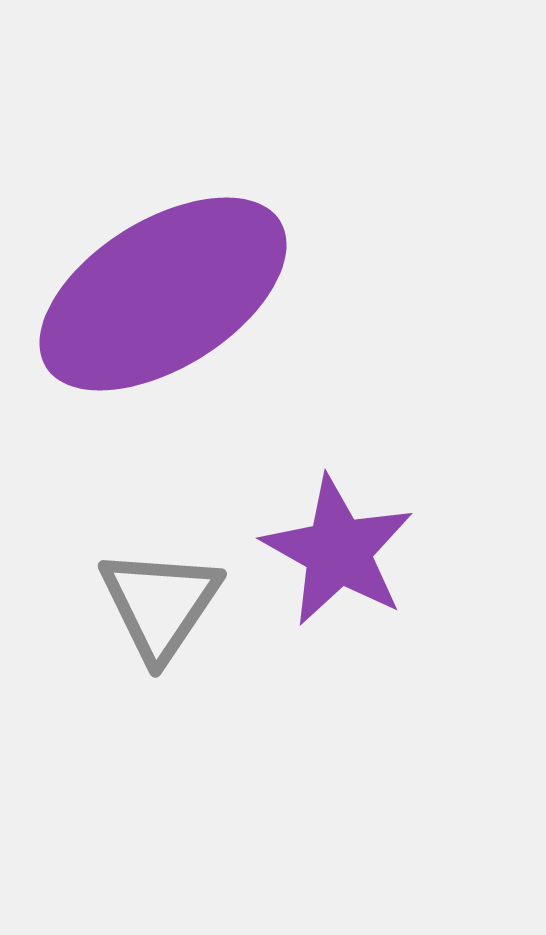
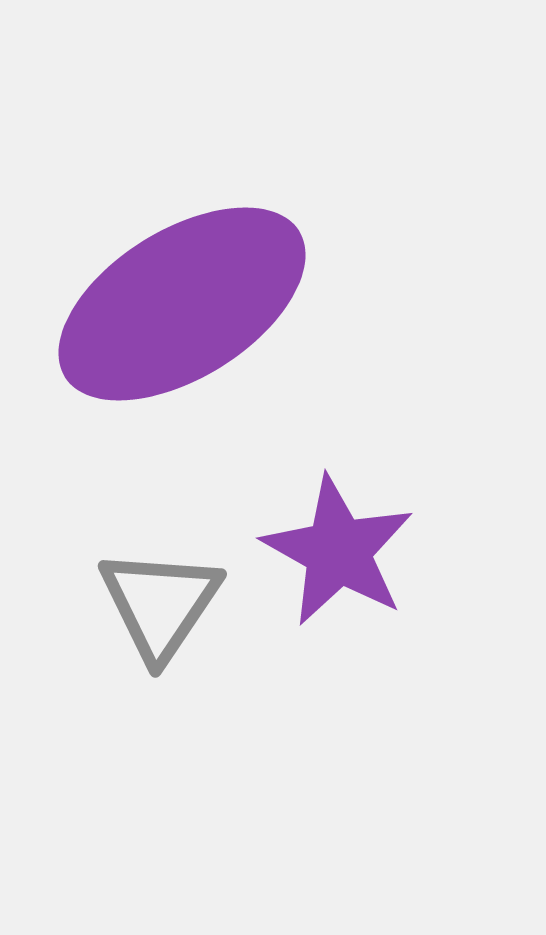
purple ellipse: moved 19 px right, 10 px down
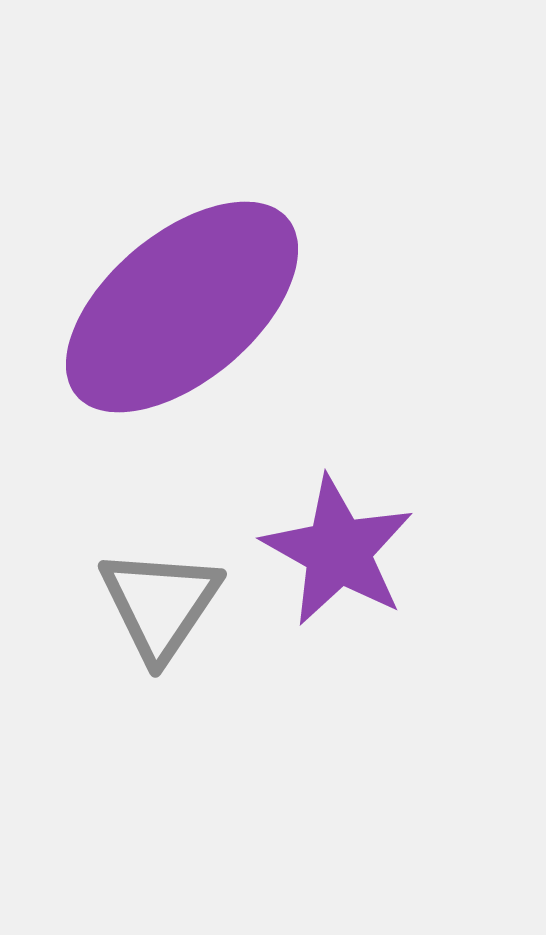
purple ellipse: moved 3 px down; rotated 8 degrees counterclockwise
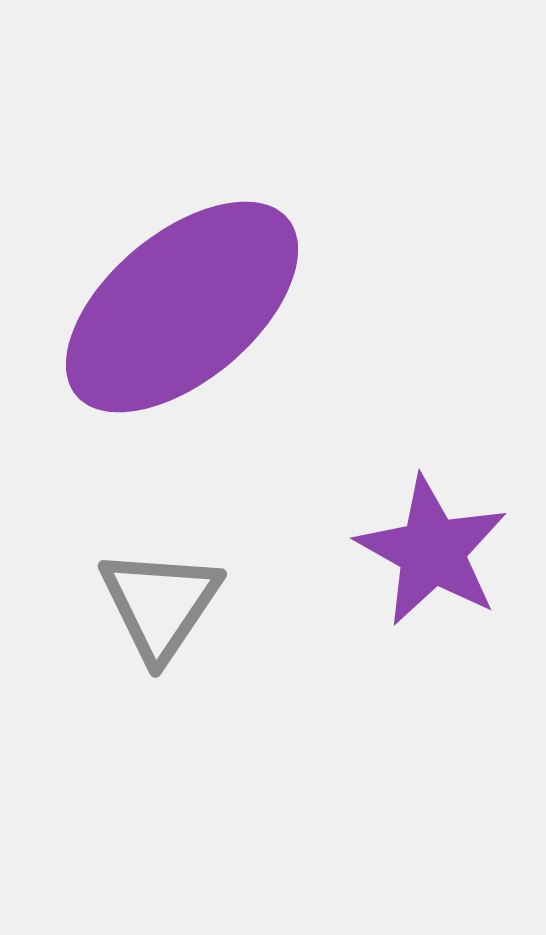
purple star: moved 94 px right
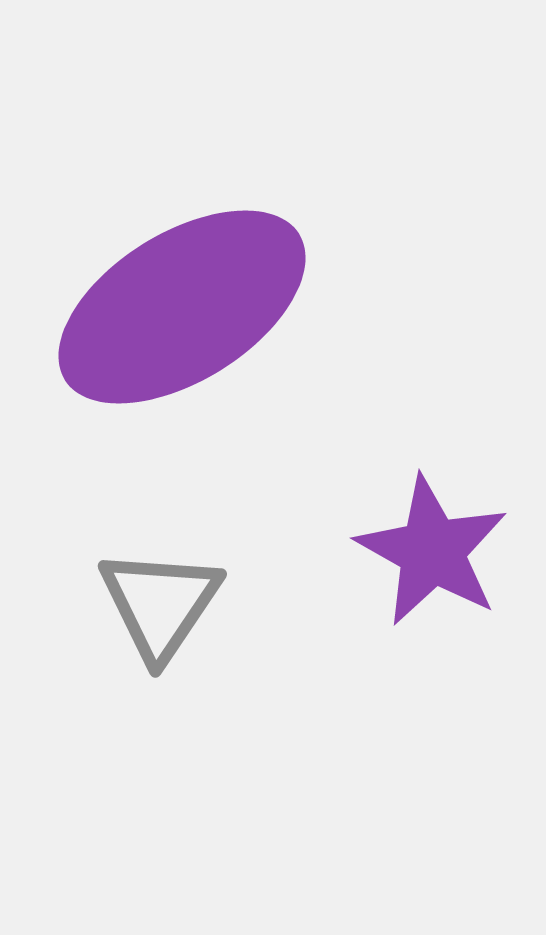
purple ellipse: rotated 8 degrees clockwise
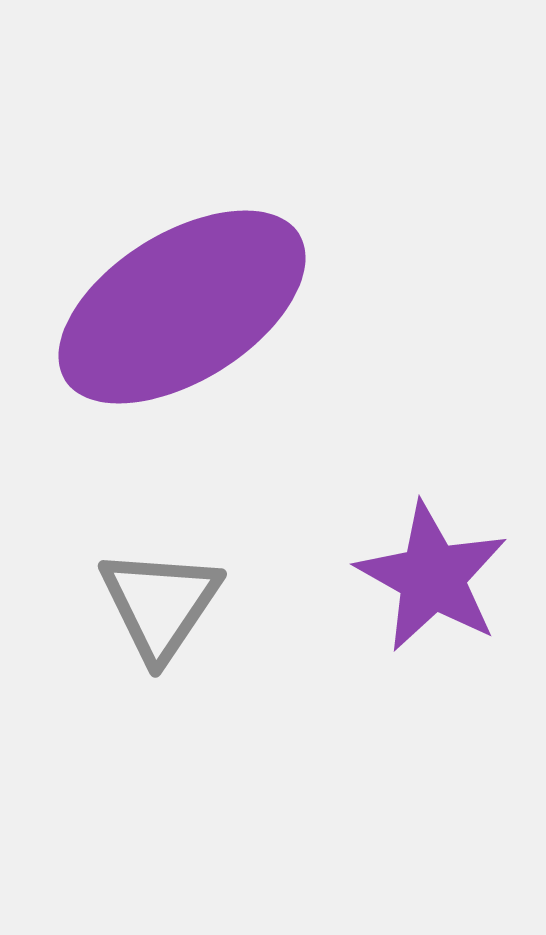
purple star: moved 26 px down
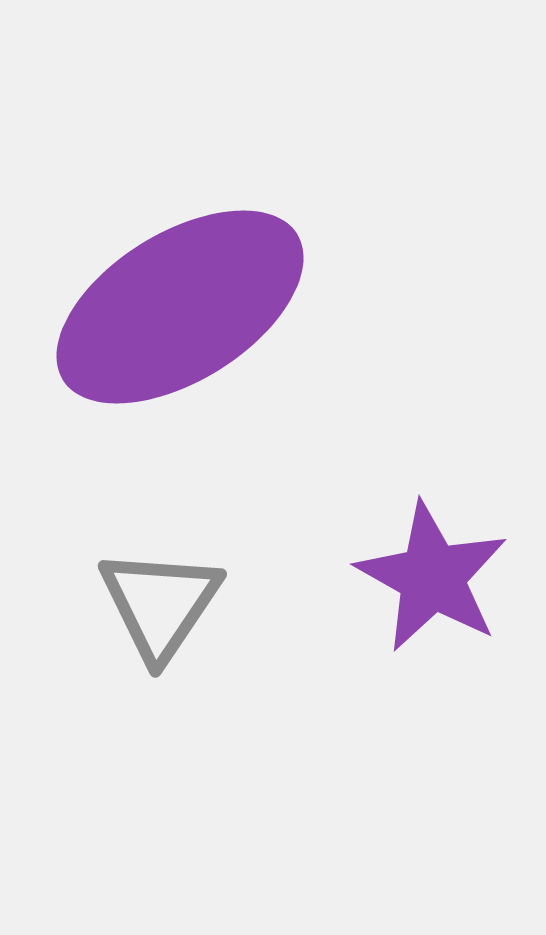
purple ellipse: moved 2 px left
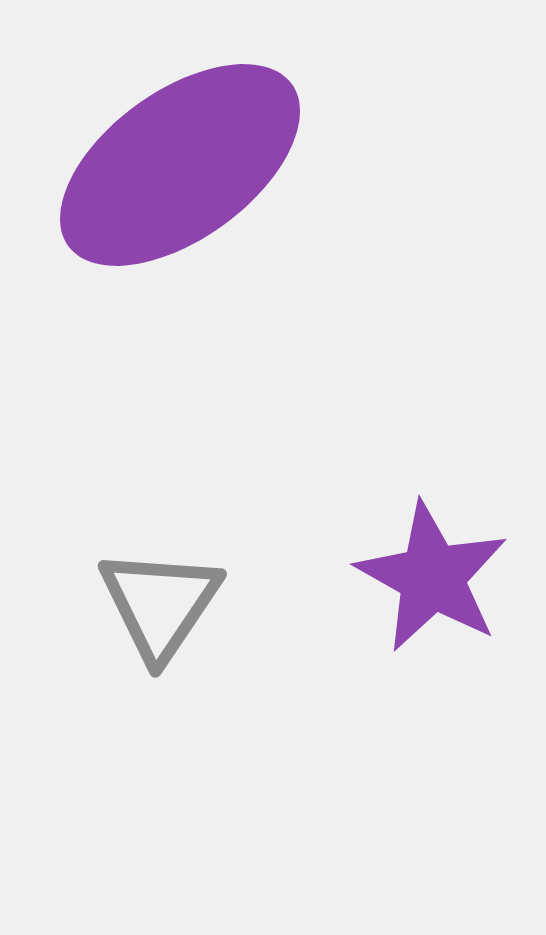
purple ellipse: moved 142 px up; rotated 4 degrees counterclockwise
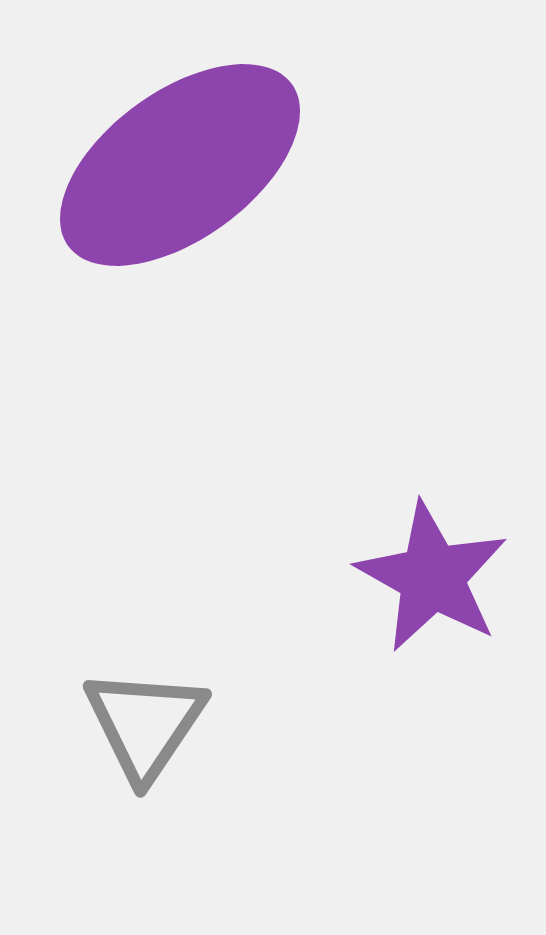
gray triangle: moved 15 px left, 120 px down
